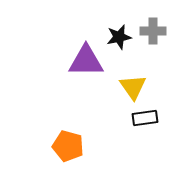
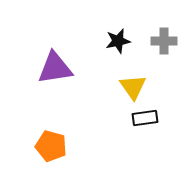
gray cross: moved 11 px right, 10 px down
black star: moved 1 px left, 4 px down
purple triangle: moved 31 px left, 7 px down; rotated 9 degrees counterclockwise
orange pentagon: moved 17 px left
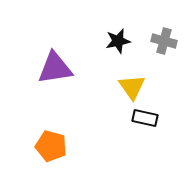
gray cross: rotated 15 degrees clockwise
yellow triangle: moved 1 px left
black rectangle: rotated 20 degrees clockwise
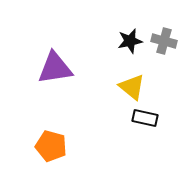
black star: moved 12 px right
yellow triangle: rotated 16 degrees counterclockwise
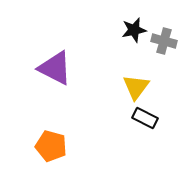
black star: moved 4 px right, 11 px up
purple triangle: rotated 36 degrees clockwise
yellow triangle: moved 4 px right; rotated 28 degrees clockwise
black rectangle: rotated 15 degrees clockwise
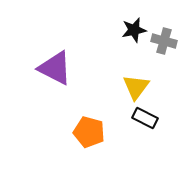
orange pentagon: moved 38 px right, 14 px up
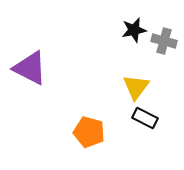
purple triangle: moved 25 px left
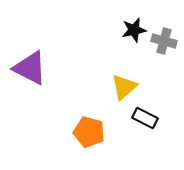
yellow triangle: moved 12 px left; rotated 12 degrees clockwise
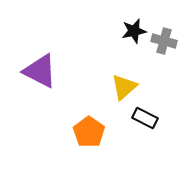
black star: moved 1 px down
purple triangle: moved 10 px right, 3 px down
orange pentagon: rotated 20 degrees clockwise
